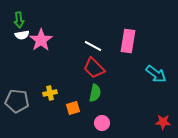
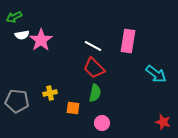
green arrow: moved 5 px left, 3 px up; rotated 70 degrees clockwise
orange square: rotated 24 degrees clockwise
red star: rotated 14 degrees clockwise
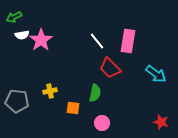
white line: moved 4 px right, 5 px up; rotated 24 degrees clockwise
red trapezoid: moved 16 px right
yellow cross: moved 2 px up
red star: moved 2 px left
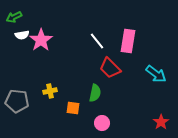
red star: rotated 21 degrees clockwise
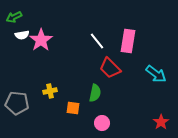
gray pentagon: moved 2 px down
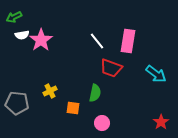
red trapezoid: moved 1 px right; rotated 25 degrees counterclockwise
yellow cross: rotated 16 degrees counterclockwise
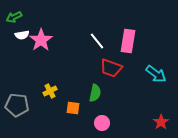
gray pentagon: moved 2 px down
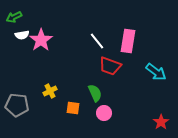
red trapezoid: moved 1 px left, 2 px up
cyan arrow: moved 2 px up
green semicircle: rotated 36 degrees counterclockwise
pink circle: moved 2 px right, 10 px up
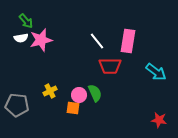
green arrow: moved 12 px right, 4 px down; rotated 105 degrees counterclockwise
white semicircle: moved 1 px left, 3 px down
pink star: rotated 20 degrees clockwise
red trapezoid: rotated 20 degrees counterclockwise
pink circle: moved 25 px left, 18 px up
red star: moved 2 px left, 2 px up; rotated 28 degrees counterclockwise
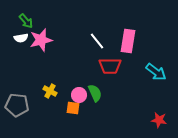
yellow cross: rotated 32 degrees counterclockwise
